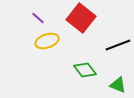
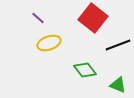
red square: moved 12 px right
yellow ellipse: moved 2 px right, 2 px down
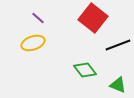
yellow ellipse: moved 16 px left
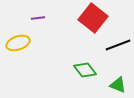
purple line: rotated 48 degrees counterclockwise
yellow ellipse: moved 15 px left
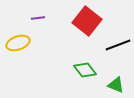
red square: moved 6 px left, 3 px down
green triangle: moved 2 px left
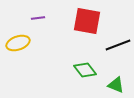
red square: rotated 28 degrees counterclockwise
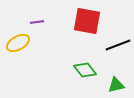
purple line: moved 1 px left, 4 px down
yellow ellipse: rotated 10 degrees counterclockwise
green triangle: rotated 36 degrees counterclockwise
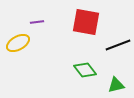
red square: moved 1 px left, 1 px down
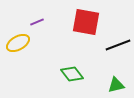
purple line: rotated 16 degrees counterclockwise
green diamond: moved 13 px left, 4 px down
